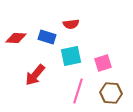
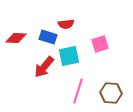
red semicircle: moved 5 px left
blue rectangle: moved 1 px right
cyan square: moved 2 px left
pink square: moved 3 px left, 19 px up
red arrow: moved 9 px right, 8 px up
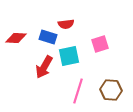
red arrow: rotated 10 degrees counterclockwise
brown hexagon: moved 3 px up
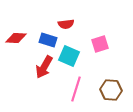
blue rectangle: moved 3 px down
cyan square: rotated 35 degrees clockwise
pink line: moved 2 px left, 2 px up
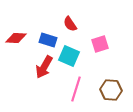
red semicircle: moved 4 px right; rotated 63 degrees clockwise
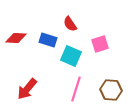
cyan square: moved 2 px right
red arrow: moved 17 px left, 22 px down; rotated 10 degrees clockwise
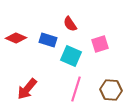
red diamond: rotated 20 degrees clockwise
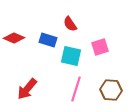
red diamond: moved 2 px left
pink square: moved 3 px down
cyan square: rotated 10 degrees counterclockwise
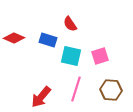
pink square: moved 9 px down
red arrow: moved 14 px right, 8 px down
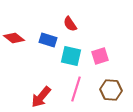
red diamond: rotated 15 degrees clockwise
